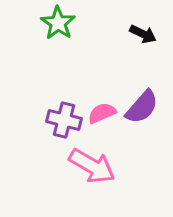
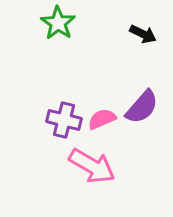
pink semicircle: moved 6 px down
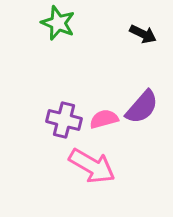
green star: rotated 12 degrees counterclockwise
pink semicircle: moved 2 px right; rotated 8 degrees clockwise
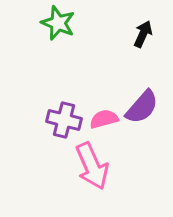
black arrow: rotated 92 degrees counterclockwise
pink arrow: rotated 36 degrees clockwise
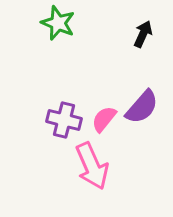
pink semicircle: rotated 36 degrees counterclockwise
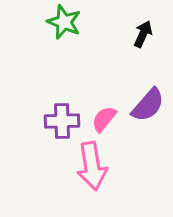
green star: moved 6 px right, 1 px up
purple semicircle: moved 6 px right, 2 px up
purple cross: moved 2 px left, 1 px down; rotated 16 degrees counterclockwise
pink arrow: rotated 15 degrees clockwise
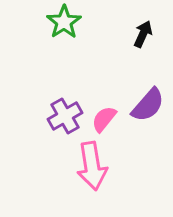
green star: rotated 16 degrees clockwise
purple cross: moved 3 px right, 5 px up; rotated 28 degrees counterclockwise
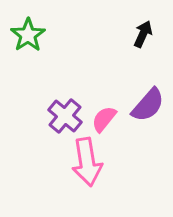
green star: moved 36 px left, 13 px down
purple cross: rotated 20 degrees counterclockwise
pink arrow: moved 5 px left, 4 px up
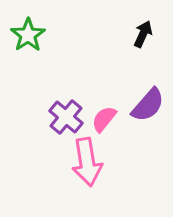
purple cross: moved 1 px right, 1 px down
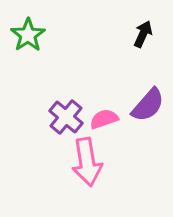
pink semicircle: rotated 32 degrees clockwise
